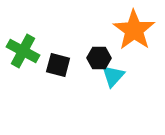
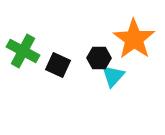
orange star: moved 9 px down
black square: rotated 10 degrees clockwise
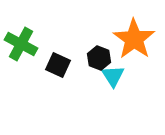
green cross: moved 2 px left, 7 px up
black hexagon: rotated 20 degrees clockwise
cyan triangle: rotated 15 degrees counterclockwise
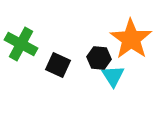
orange star: moved 3 px left
black hexagon: rotated 15 degrees counterclockwise
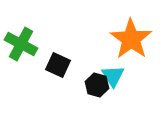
black hexagon: moved 2 px left, 27 px down; rotated 10 degrees clockwise
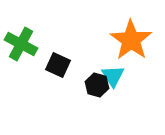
orange star: moved 1 px down
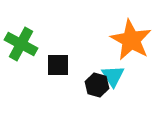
orange star: rotated 6 degrees counterclockwise
black square: rotated 25 degrees counterclockwise
